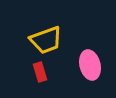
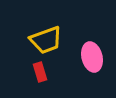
pink ellipse: moved 2 px right, 8 px up
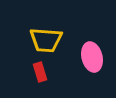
yellow trapezoid: rotated 24 degrees clockwise
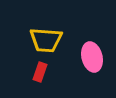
red rectangle: rotated 36 degrees clockwise
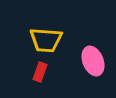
pink ellipse: moved 1 px right, 4 px down; rotated 8 degrees counterclockwise
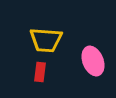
red rectangle: rotated 12 degrees counterclockwise
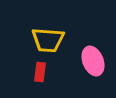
yellow trapezoid: moved 2 px right
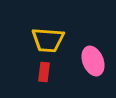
red rectangle: moved 4 px right
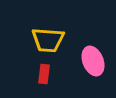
red rectangle: moved 2 px down
